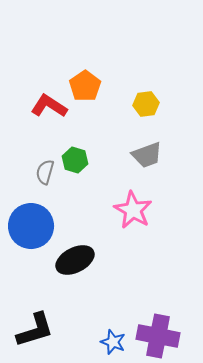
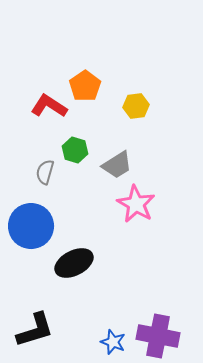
yellow hexagon: moved 10 px left, 2 px down
gray trapezoid: moved 30 px left, 10 px down; rotated 12 degrees counterclockwise
green hexagon: moved 10 px up
pink star: moved 3 px right, 6 px up
black ellipse: moved 1 px left, 3 px down
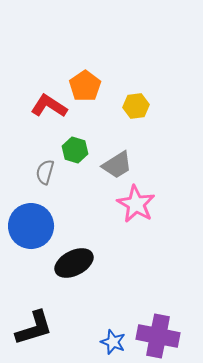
black L-shape: moved 1 px left, 2 px up
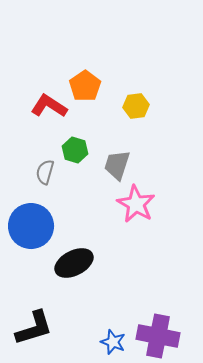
gray trapezoid: rotated 140 degrees clockwise
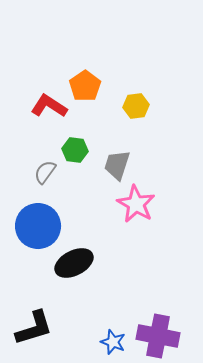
green hexagon: rotated 10 degrees counterclockwise
gray semicircle: rotated 20 degrees clockwise
blue circle: moved 7 px right
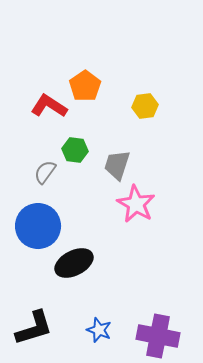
yellow hexagon: moved 9 px right
blue star: moved 14 px left, 12 px up
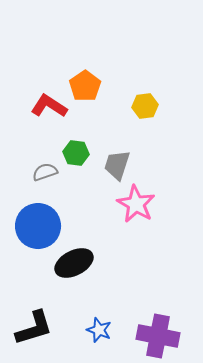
green hexagon: moved 1 px right, 3 px down
gray semicircle: rotated 35 degrees clockwise
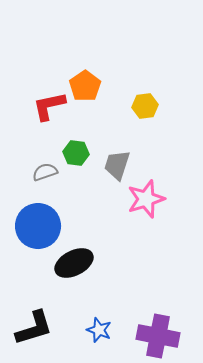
red L-shape: rotated 45 degrees counterclockwise
pink star: moved 10 px right, 5 px up; rotated 24 degrees clockwise
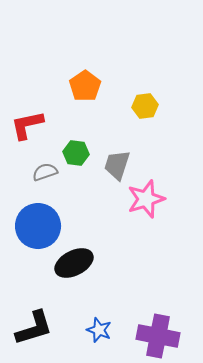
red L-shape: moved 22 px left, 19 px down
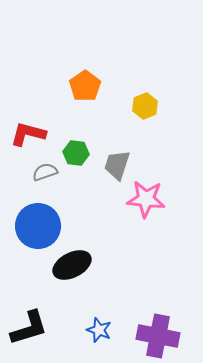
yellow hexagon: rotated 15 degrees counterclockwise
red L-shape: moved 1 px right, 9 px down; rotated 27 degrees clockwise
pink star: rotated 24 degrees clockwise
black ellipse: moved 2 px left, 2 px down
black L-shape: moved 5 px left
